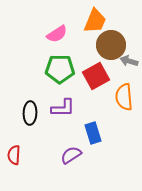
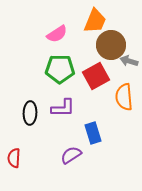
red semicircle: moved 3 px down
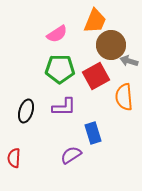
purple L-shape: moved 1 px right, 1 px up
black ellipse: moved 4 px left, 2 px up; rotated 15 degrees clockwise
